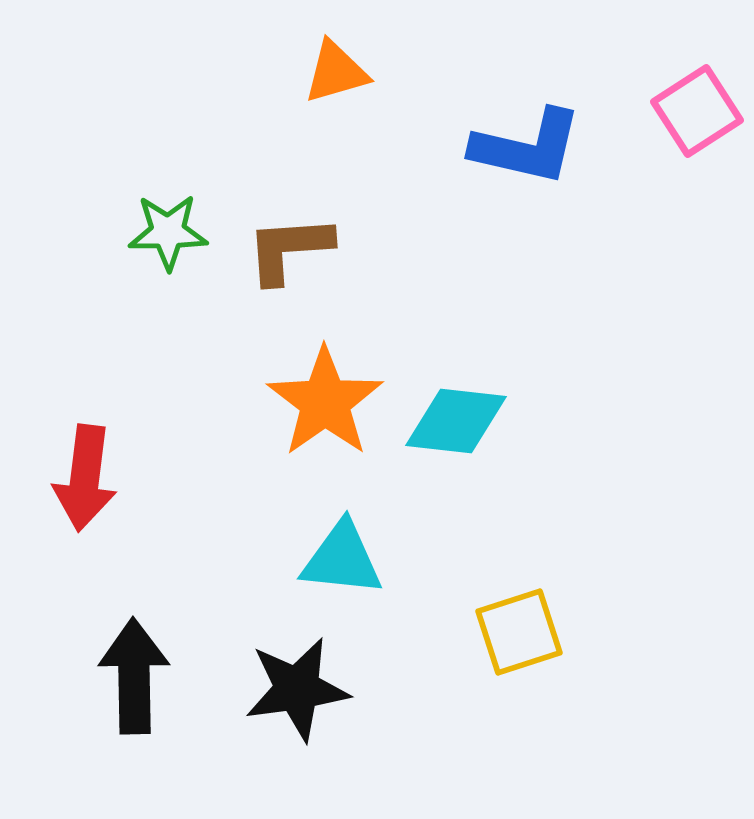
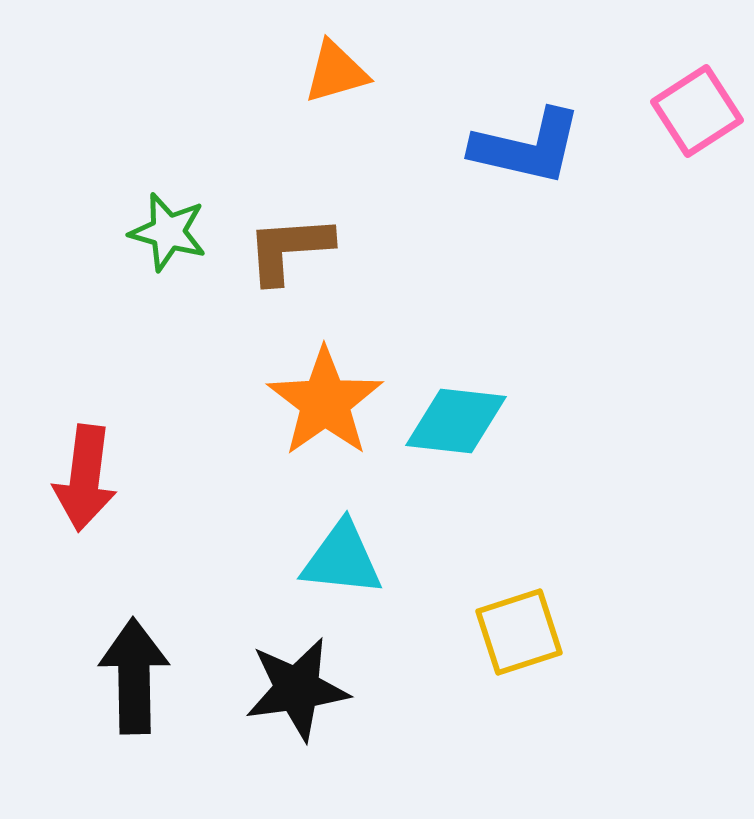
green star: rotated 16 degrees clockwise
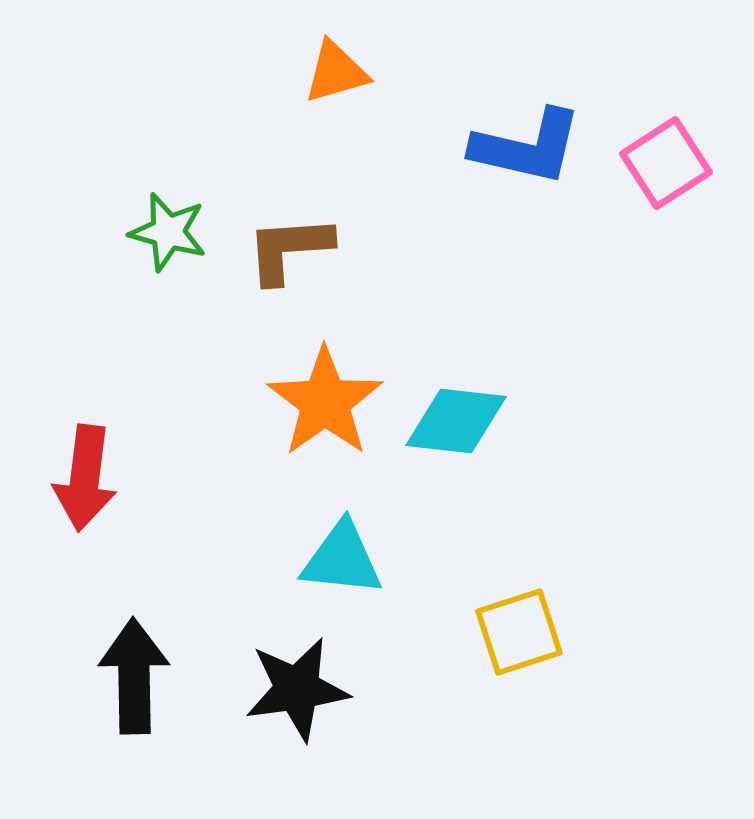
pink square: moved 31 px left, 52 px down
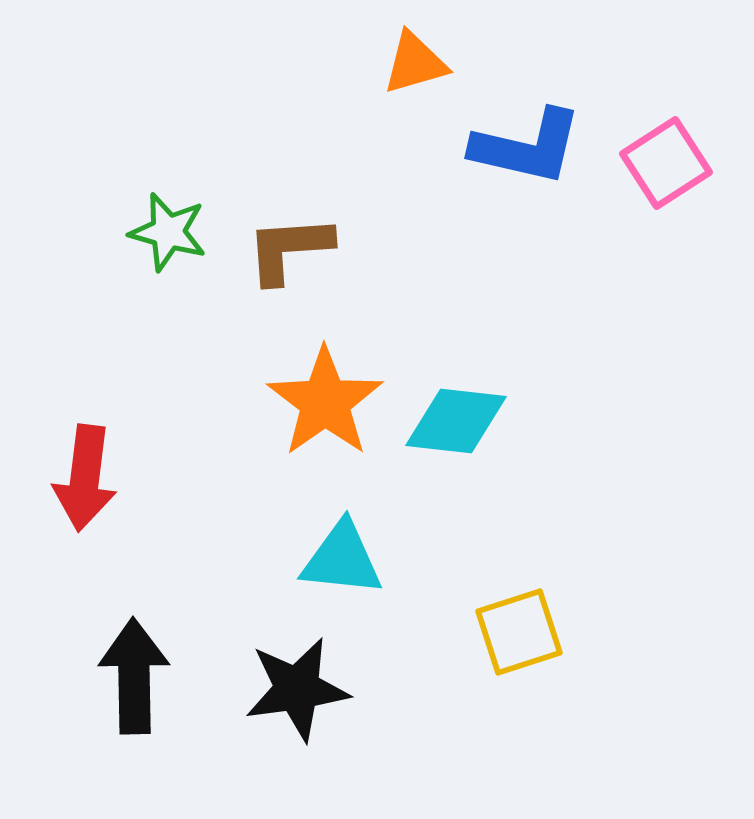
orange triangle: moved 79 px right, 9 px up
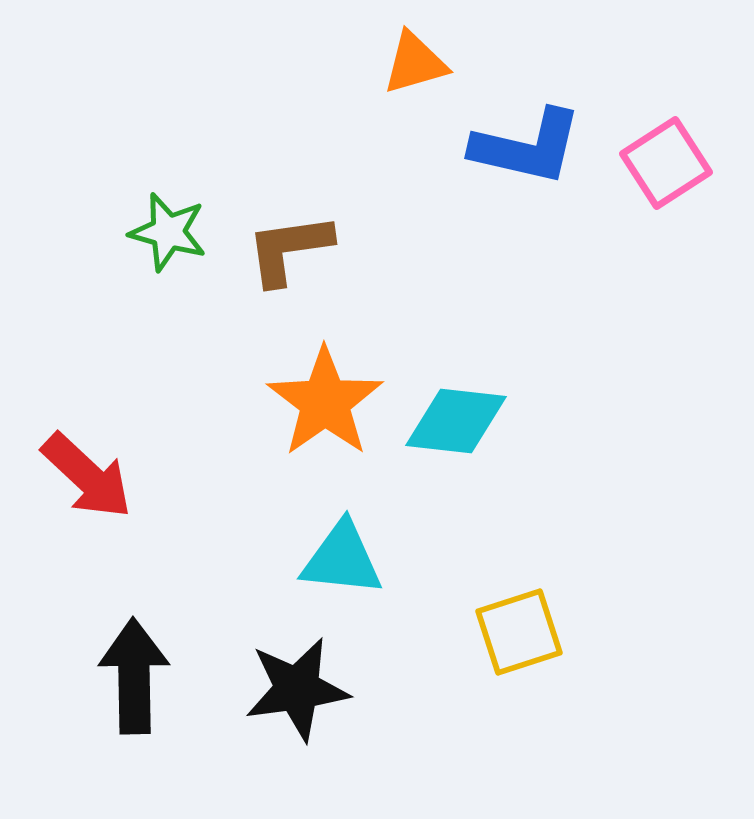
brown L-shape: rotated 4 degrees counterclockwise
red arrow: moved 2 px right, 2 px up; rotated 54 degrees counterclockwise
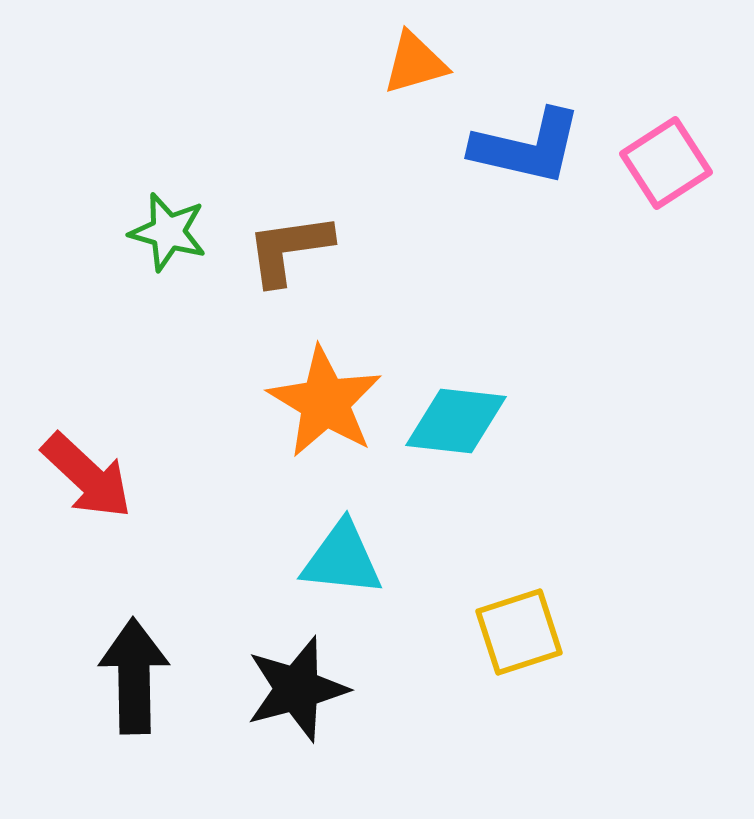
orange star: rotated 6 degrees counterclockwise
black star: rotated 7 degrees counterclockwise
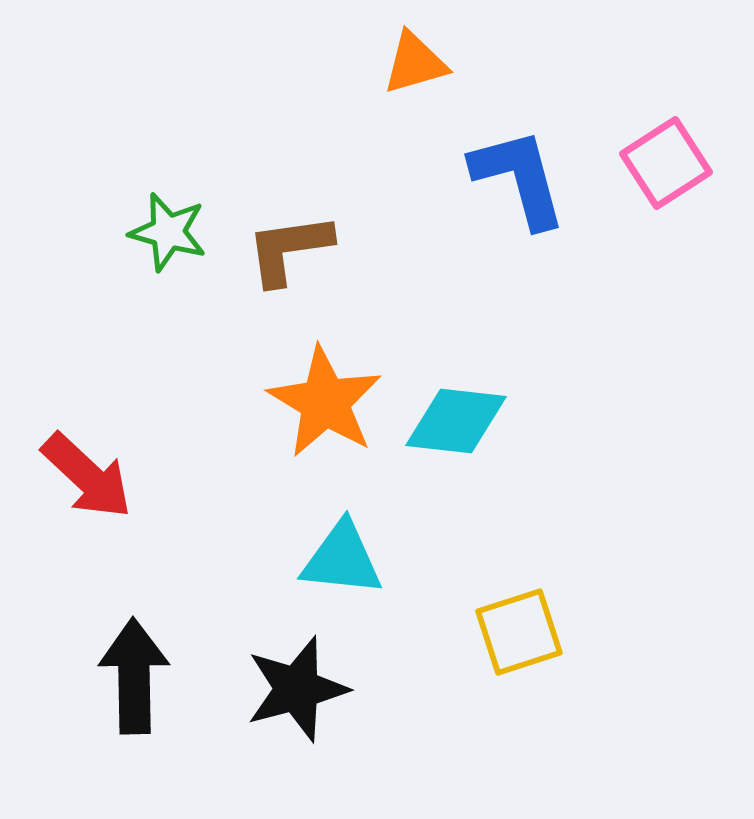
blue L-shape: moved 8 px left, 31 px down; rotated 118 degrees counterclockwise
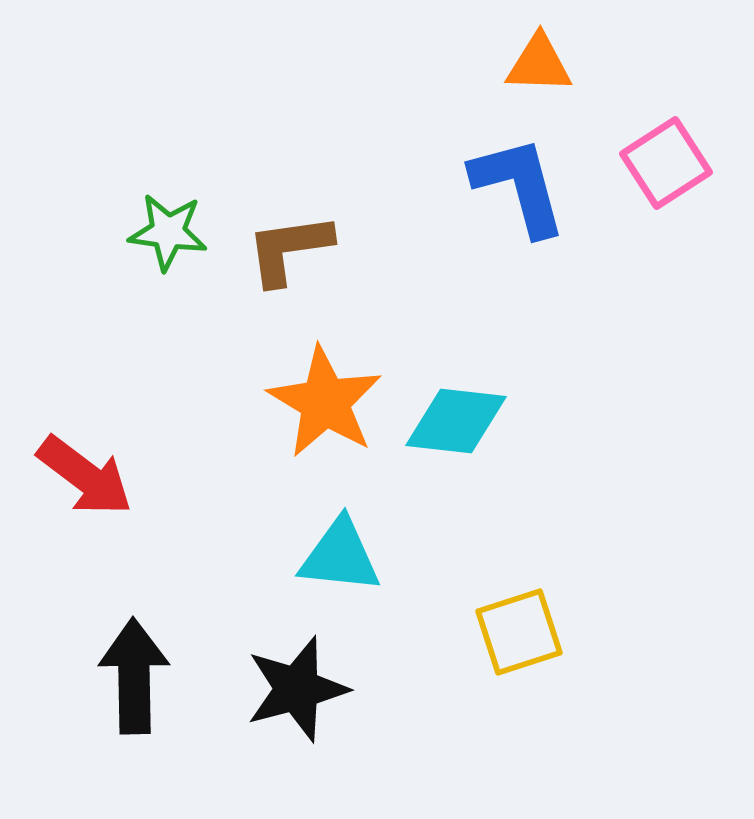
orange triangle: moved 124 px right, 1 px down; rotated 18 degrees clockwise
blue L-shape: moved 8 px down
green star: rotated 8 degrees counterclockwise
red arrow: moved 2 px left; rotated 6 degrees counterclockwise
cyan triangle: moved 2 px left, 3 px up
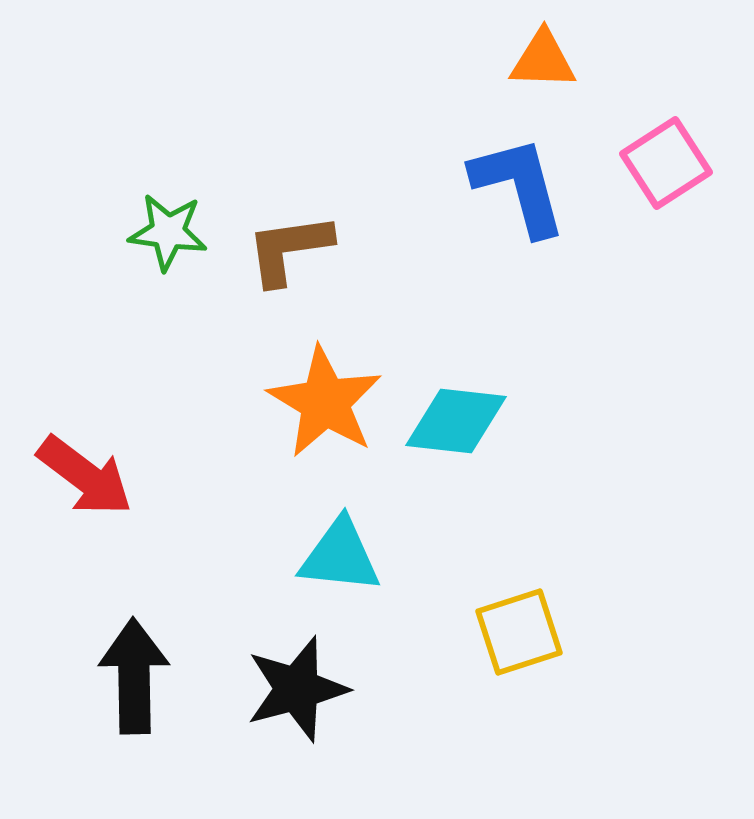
orange triangle: moved 4 px right, 4 px up
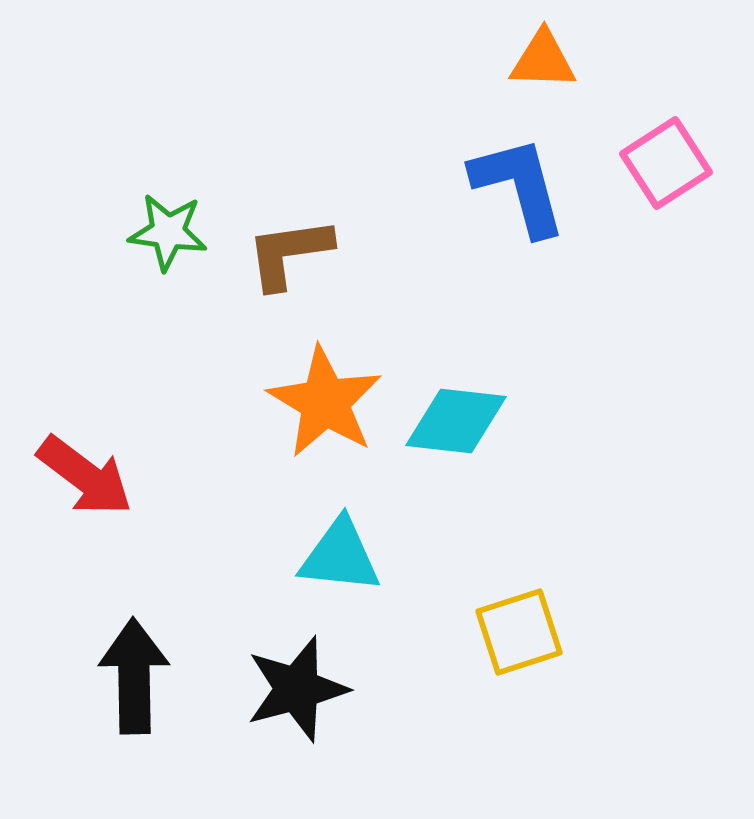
brown L-shape: moved 4 px down
